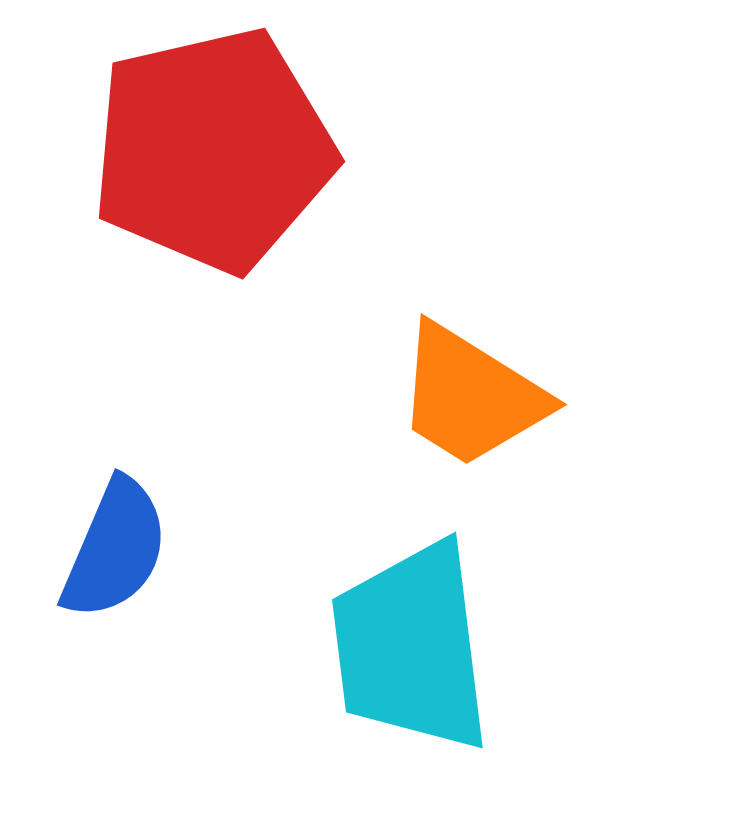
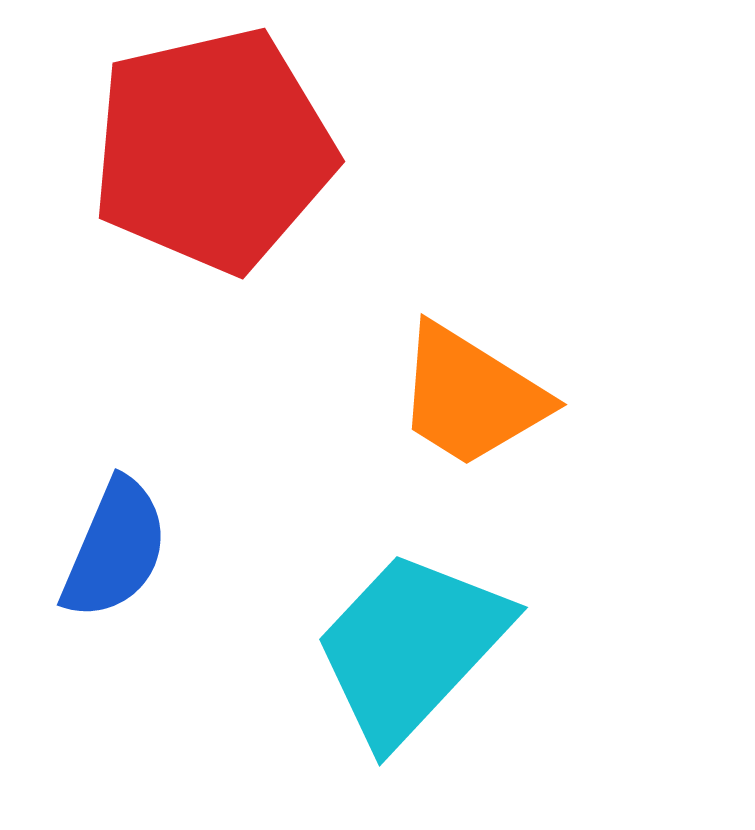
cyan trapezoid: rotated 50 degrees clockwise
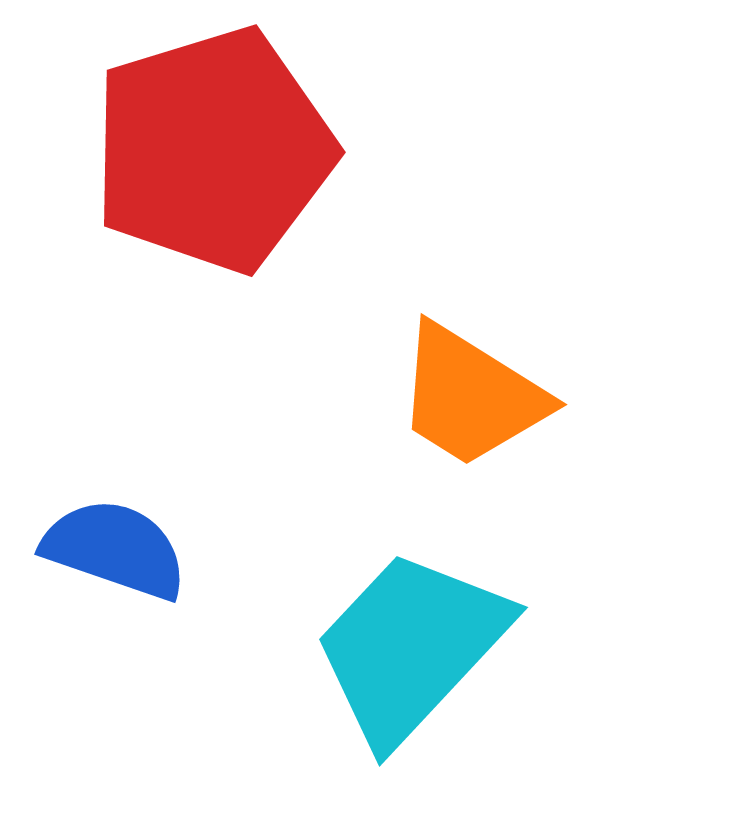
red pentagon: rotated 4 degrees counterclockwise
blue semicircle: rotated 94 degrees counterclockwise
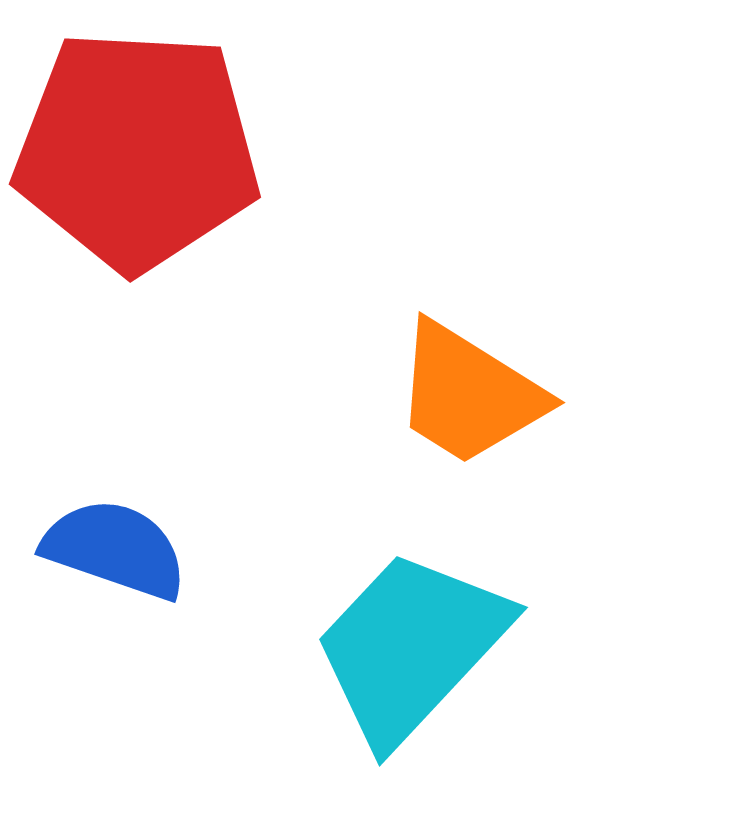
red pentagon: moved 76 px left; rotated 20 degrees clockwise
orange trapezoid: moved 2 px left, 2 px up
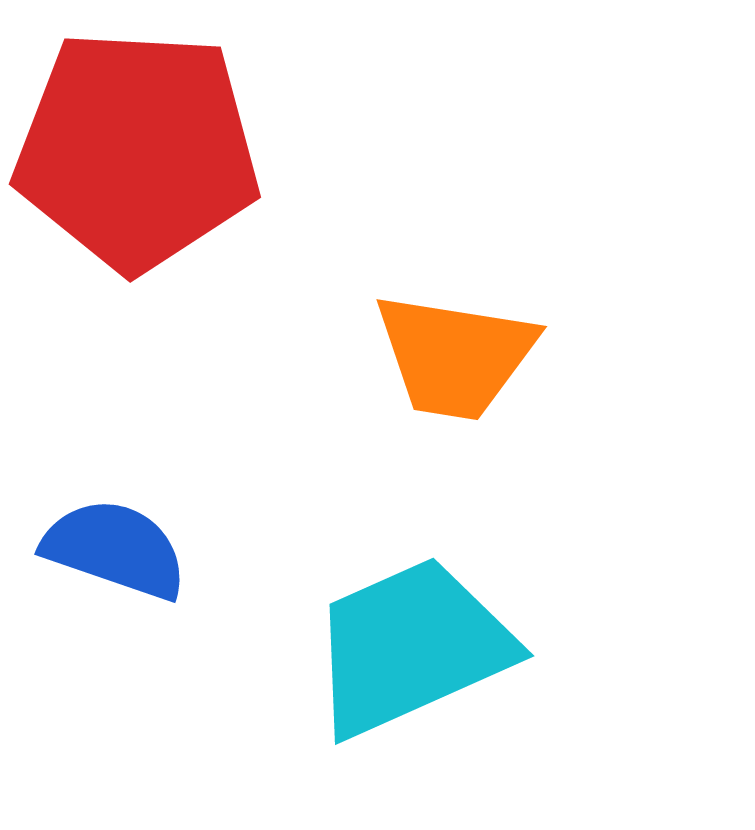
orange trapezoid: moved 14 px left, 38 px up; rotated 23 degrees counterclockwise
cyan trapezoid: rotated 23 degrees clockwise
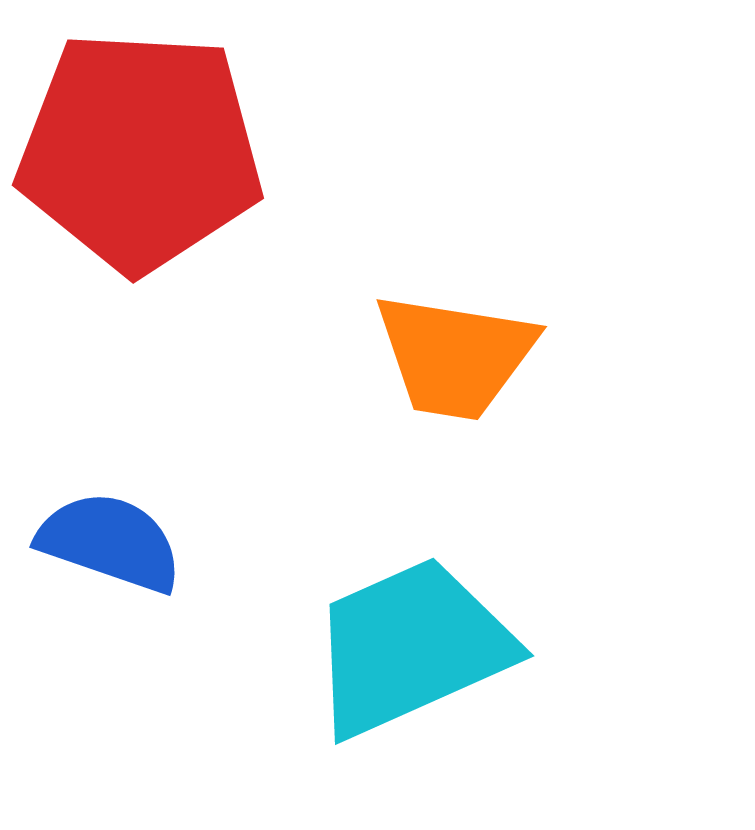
red pentagon: moved 3 px right, 1 px down
blue semicircle: moved 5 px left, 7 px up
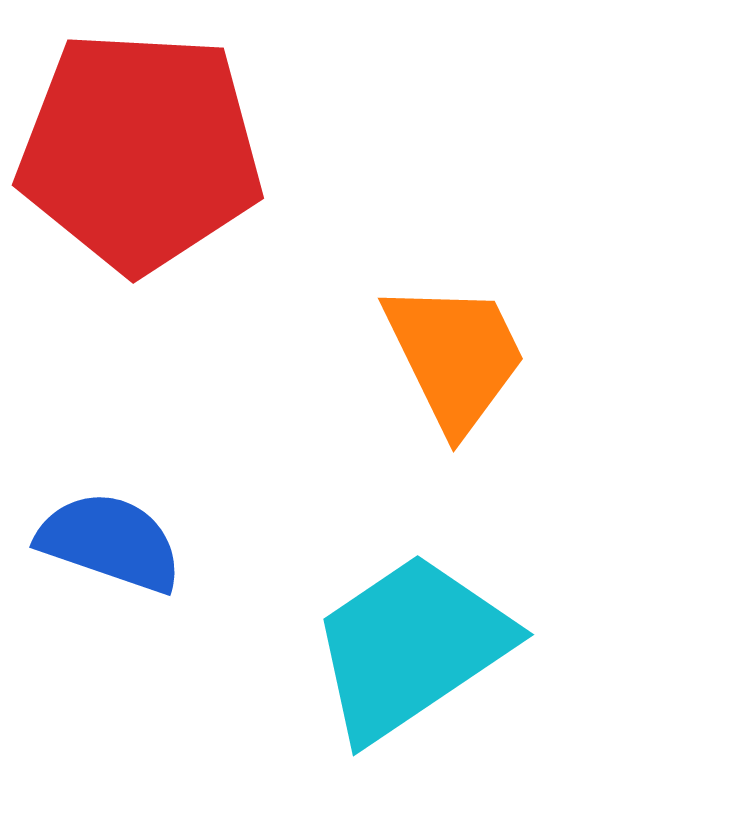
orange trapezoid: rotated 125 degrees counterclockwise
cyan trapezoid: rotated 10 degrees counterclockwise
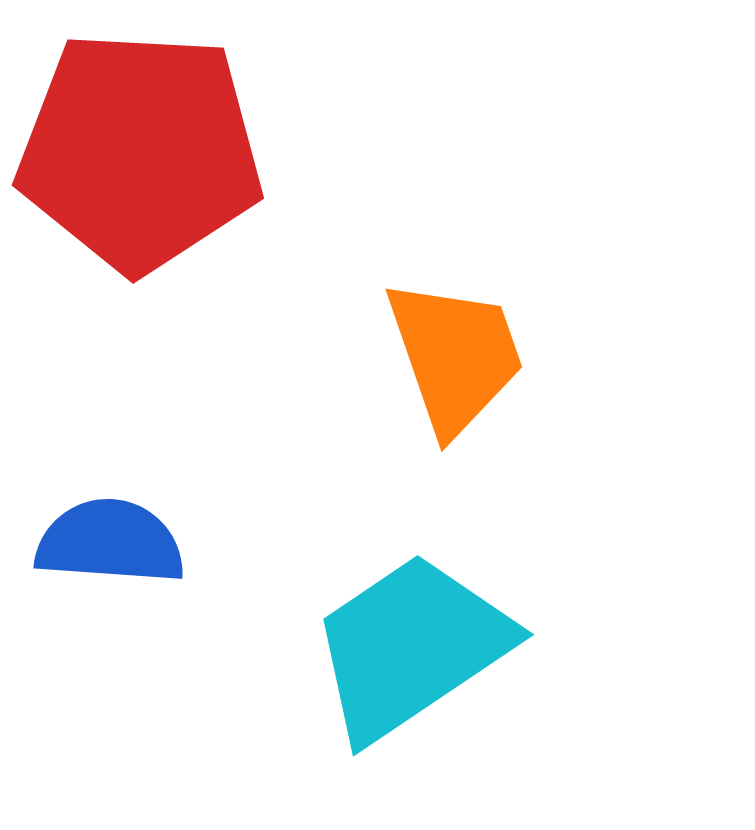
orange trapezoid: rotated 7 degrees clockwise
blue semicircle: rotated 15 degrees counterclockwise
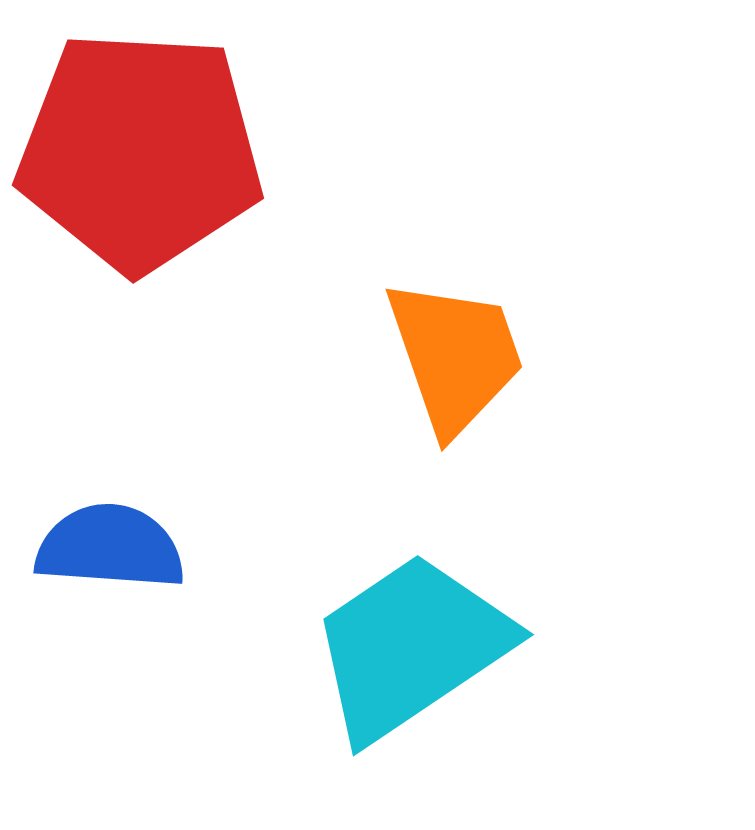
blue semicircle: moved 5 px down
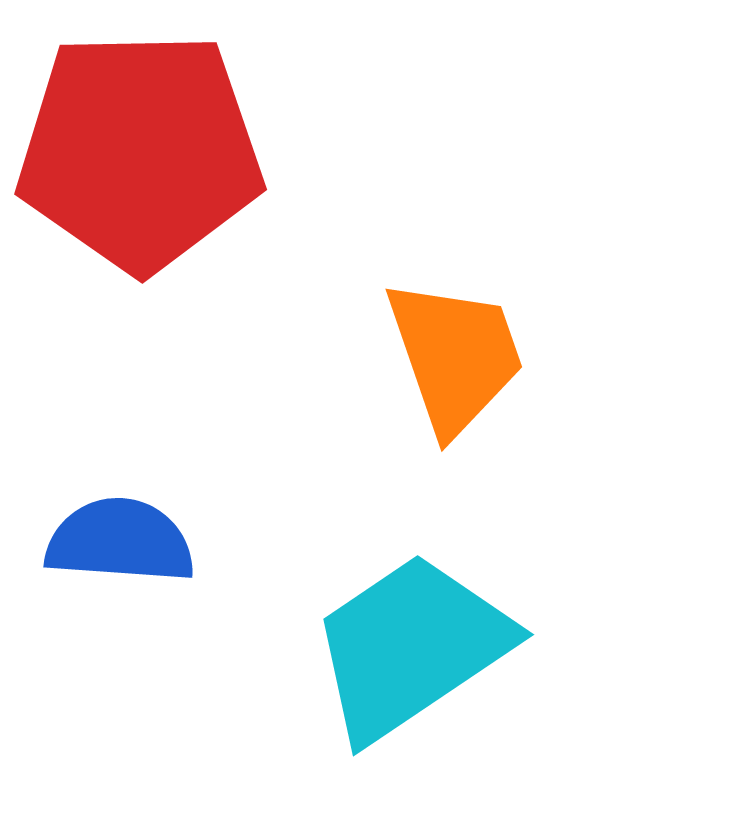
red pentagon: rotated 4 degrees counterclockwise
blue semicircle: moved 10 px right, 6 px up
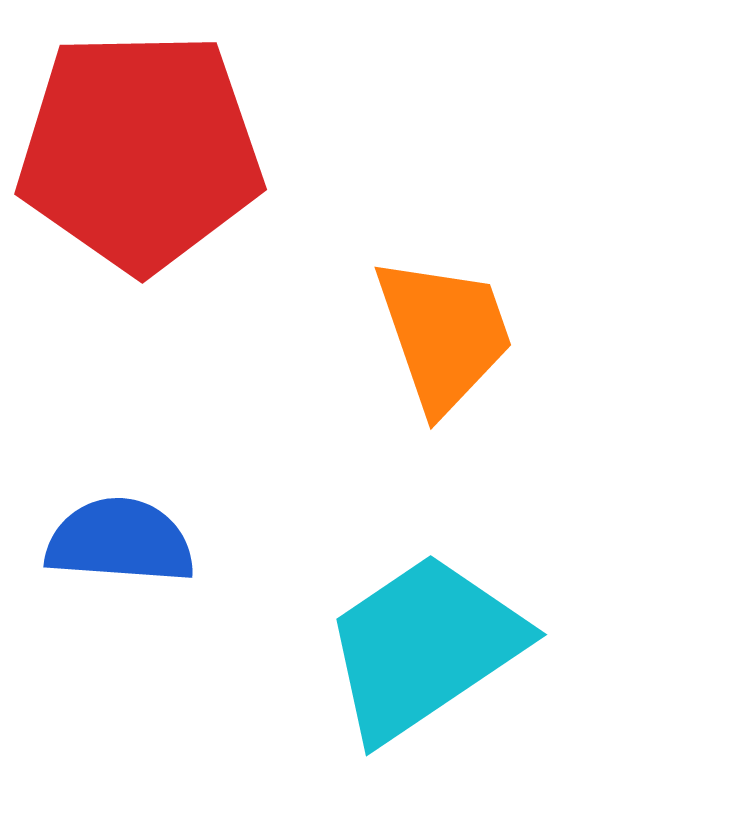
orange trapezoid: moved 11 px left, 22 px up
cyan trapezoid: moved 13 px right
